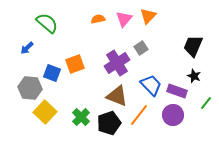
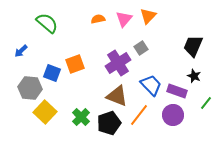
blue arrow: moved 6 px left, 3 px down
purple cross: moved 1 px right
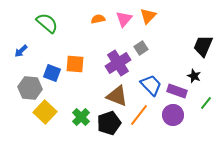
black trapezoid: moved 10 px right
orange square: rotated 24 degrees clockwise
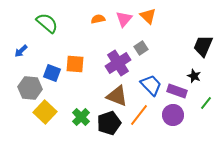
orange triangle: rotated 30 degrees counterclockwise
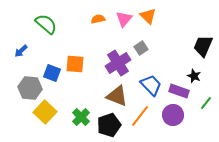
green semicircle: moved 1 px left, 1 px down
purple rectangle: moved 2 px right
orange line: moved 1 px right, 1 px down
black pentagon: moved 2 px down
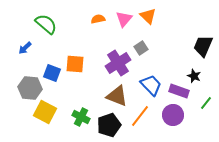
blue arrow: moved 4 px right, 3 px up
yellow square: rotated 15 degrees counterclockwise
green cross: rotated 18 degrees counterclockwise
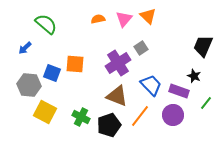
gray hexagon: moved 1 px left, 3 px up
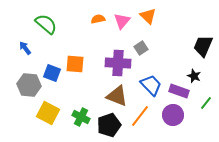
pink triangle: moved 2 px left, 2 px down
blue arrow: rotated 96 degrees clockwise
purple cross: rotated 35 degrees clockwise
yellow square: moved 3 px right, 1 px down
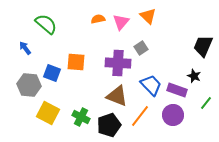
pink triangle: moved 1 px left, 1 px down
orange square: moved 1 px right, 2 px up
purple rectangle: moved 2 px left, 1 px up
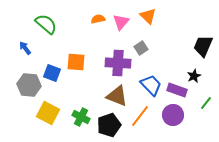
black star: rotated 24 degrees clockwise
